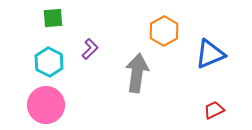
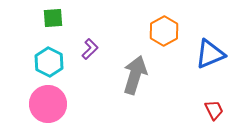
gray arrow: moved 2 px left, 2 px down; rotated 9 degrees clockwise
pink circle: moved 2 px right, 1 px up
red trapezoid: rotated 90 degrees clockwise
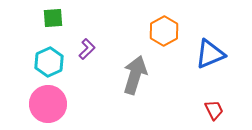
purple L-shape: moved 3 px left
cyan hexagon: rotated 8 degrees clockwise
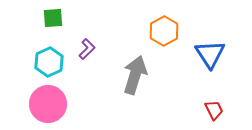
blue triangle: rotated 40 degrees counterclockwise
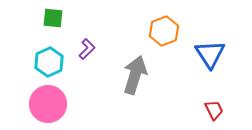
green square: rotated 10 degrees clockwise
orange hexagon: rotated 8 degrees clockwise
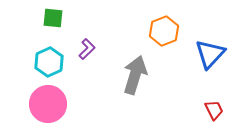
blue triangle: rotated 16 degrees clockwise
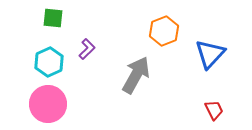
gray arrow: moved 1 px right; rotated 12 degrees clockwise
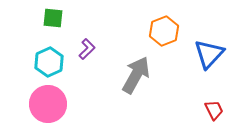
blue triangle: moved 1 px left
